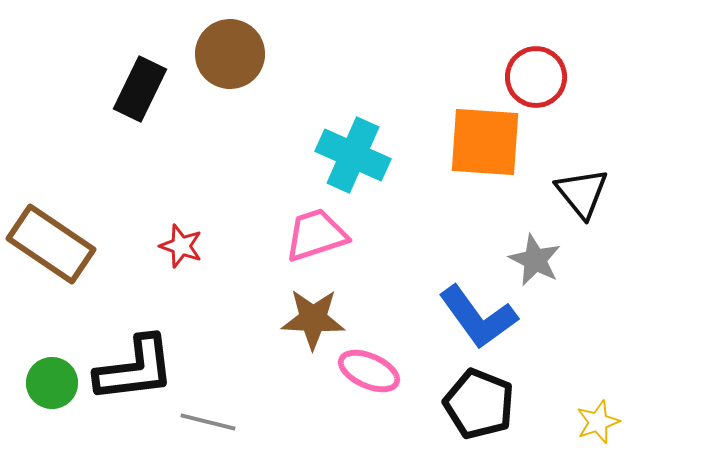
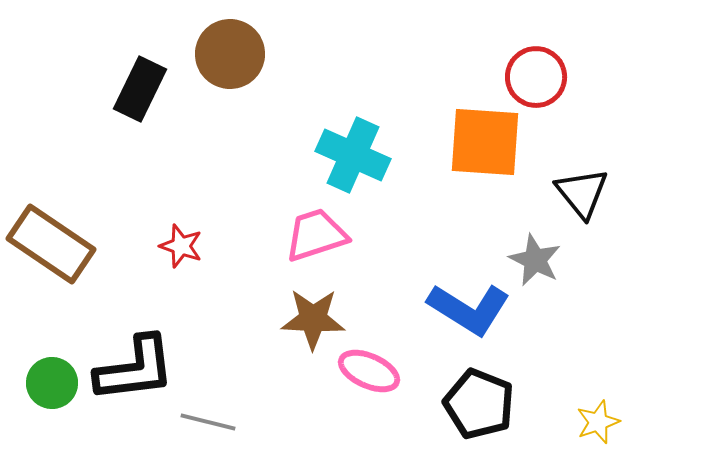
blue L-shape: moved 9 px left, 8 px up; rotated 22 degrees counterclockwise
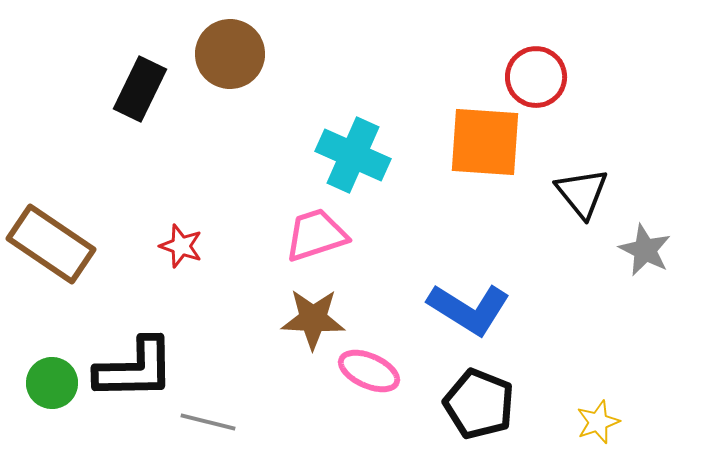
gray star: moved 110 px right, 10 px up
black L-shape: rotated 6 degrees clockwise
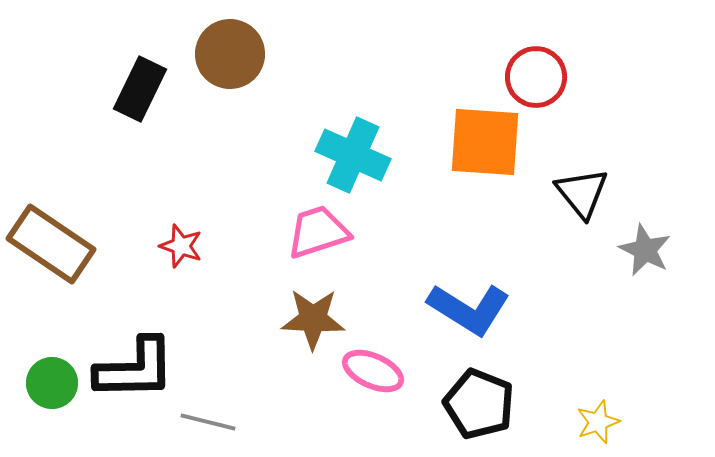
pink trapezoid: moved 2 px right, 3 px up
pink ellipse: moved 4 px right
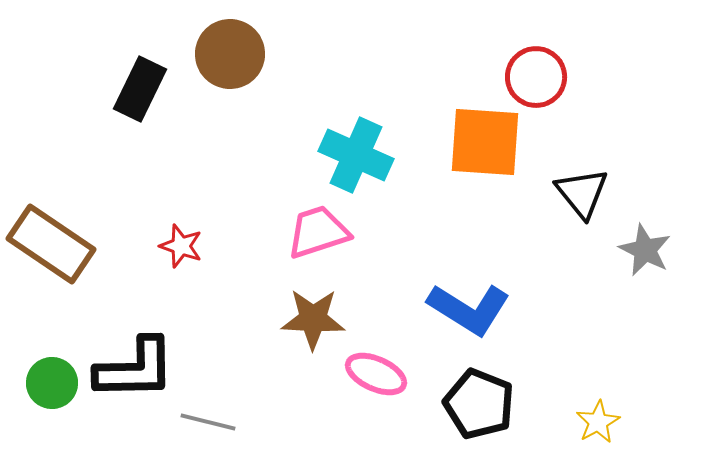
cyan cross: moved 3 px right
pink ellipse: moved 3 px right, 3 px down
yellow star: rotated 9 degrees counterclockwise
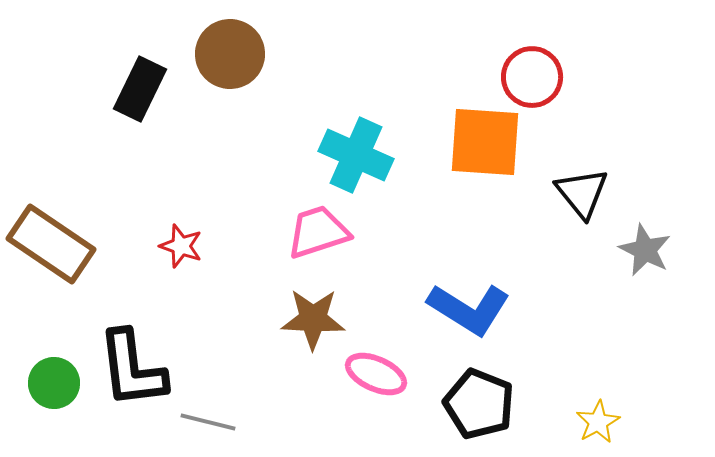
red circle: moved 4 px left
black L-shape: moved 3 px left; rotated 84 degrees clockwise
green circle: moved 2 px right
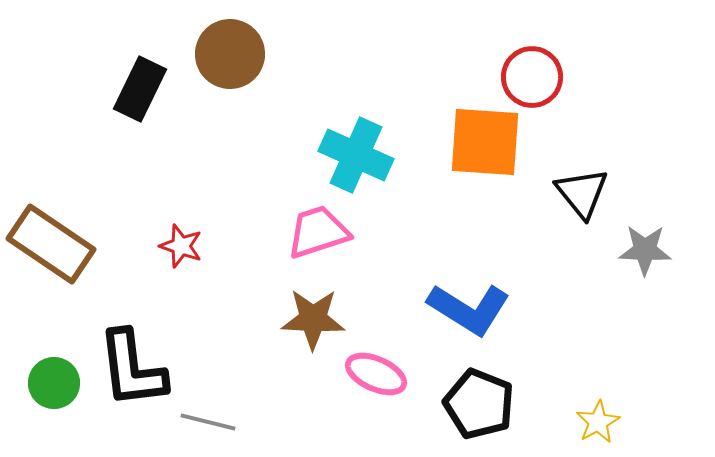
gray star: rotated 24 degrees counterclockwise
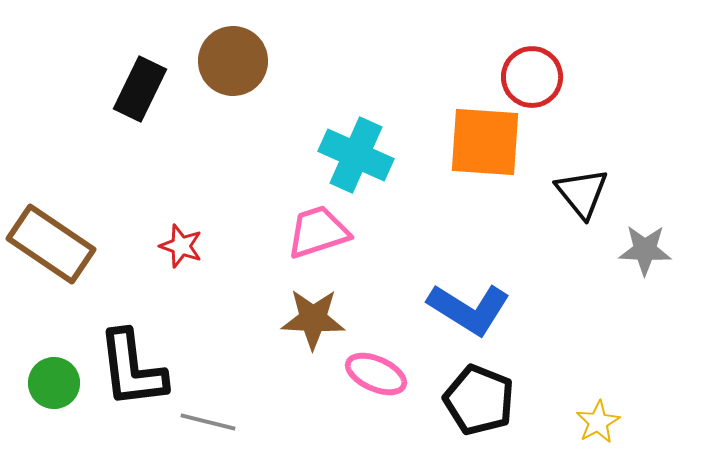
brown circle: moved 3 px right, 7 px down
black pentagon: moved 4 px up
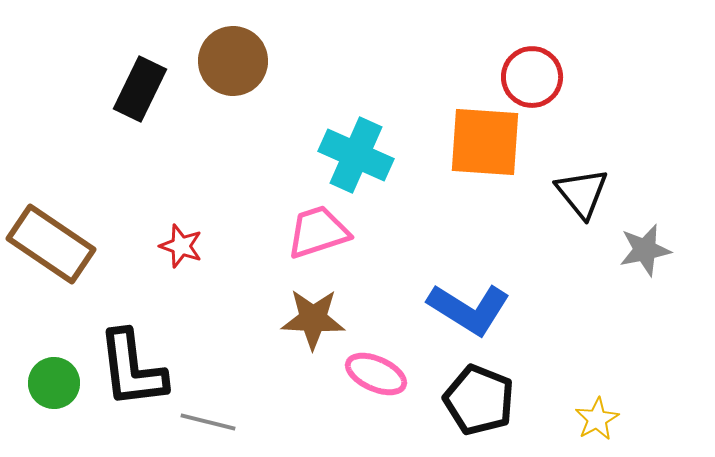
gray star: rotated 14 degrees counterclockwise
yellow star: moved 1 px left, 3 px up
